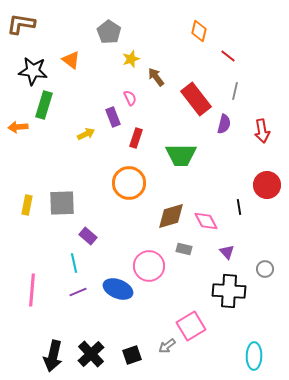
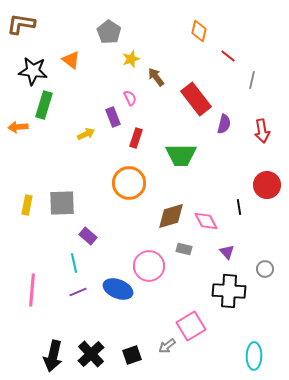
gray line at (235, 91): moved 17 px right, 11 px up
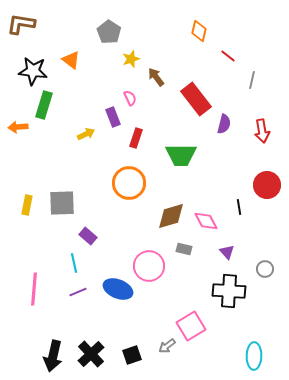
pink line at (32, 290): moved 2 px right, 1 px up
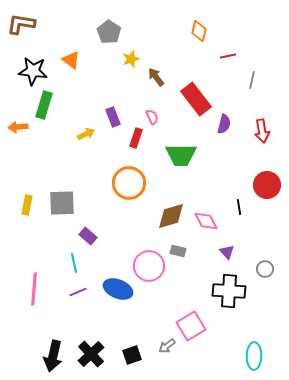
red line at (228, 56): rotated 49 degrees counterclockwise
pink semicircle at (130, 98): moved 22 px right, 19 px down
gray rectangle at (184, 249): moved 6 px left, 2 px down
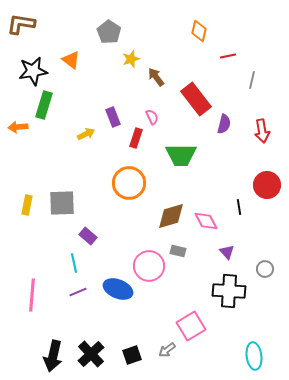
black star at (33, 71): rotated 16 degrees counterclockwise
pink line at (34, 289): moved 2 px left, 6 px down
gray arrow at (167, 346): moved 4 px down
cyan ellipse at (254, 356): rotated 8 degrees counterclockwise
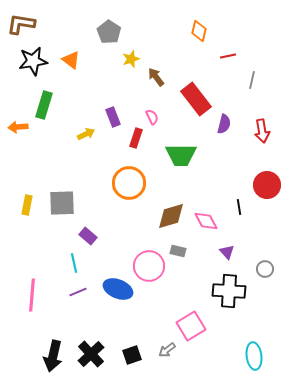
black star at (33, 71): moved 10 px up
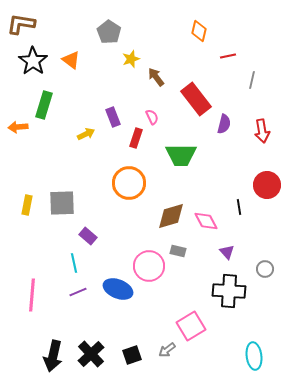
black star at (33, 61): rotated 28 degrees counterclockwise
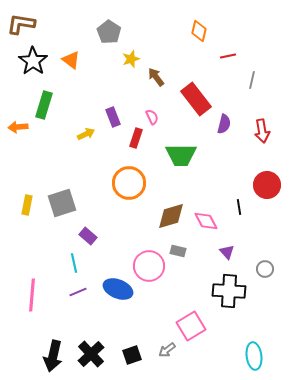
gray square at (62, 203): rotated 16 degrees counterclockwise
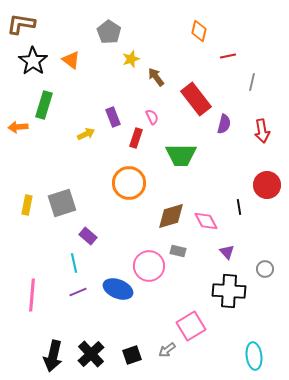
gray line at (252, 80): moved 2 px down
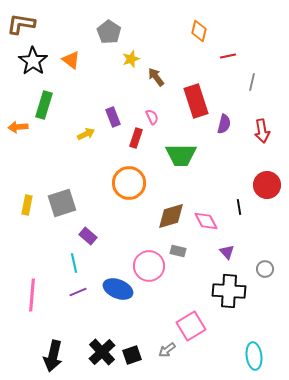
red rectangle at (196, 99): moved 2 px down; rotated 20 degrees clockwise
black cross at (91, 354): moved 11 px right, 2 px up
